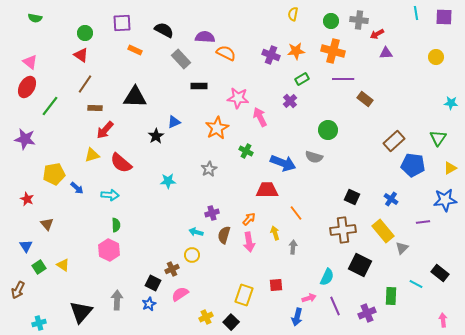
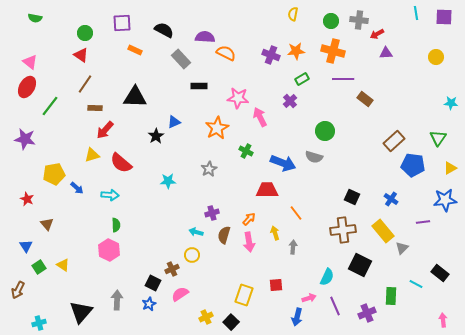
green circle at (328, 130): moved 3 px left, 1 px down
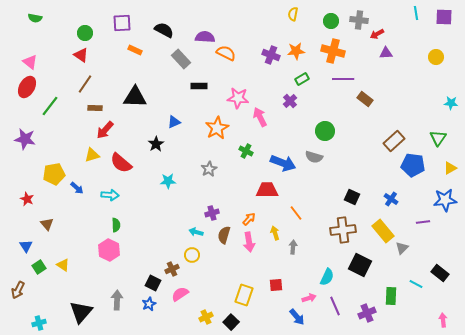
black star at (156, 136): moved 8 px down
blue arrow at (297, 317): rotated 54 degrees counterclockwise
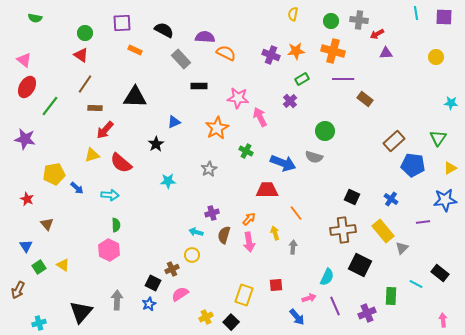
pink triangle at (30, 62): moved 6 px left, 2 px up
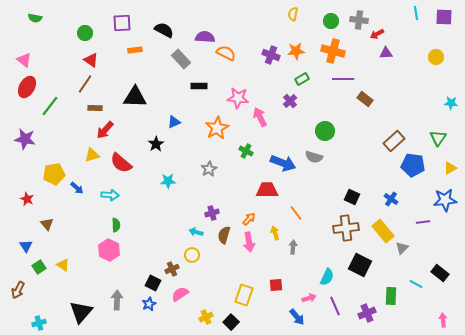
orange rectangle at (135, 50): rotated 32 degrees counterclockwise
red triangle at (81, 55): moved 10 px right, 5 px down
brown cross at (343, 230): moved 3 px right, 2 px up
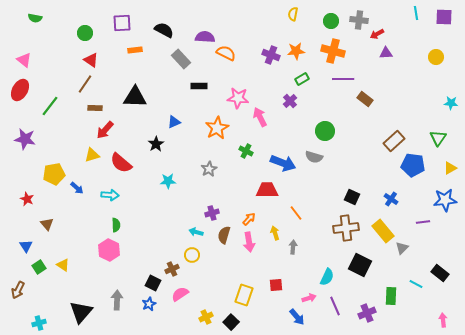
red ellipse at (27, 87): moved 7 px left, 3 px down
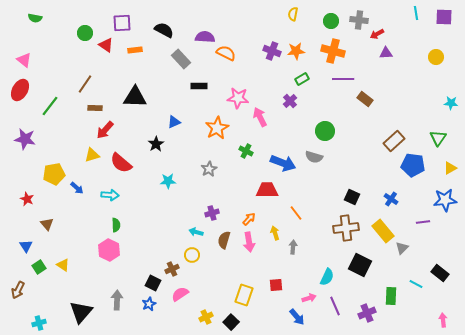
purple cross at (271, 55): moved 1 px right, 4 px up
red triangle at (91, 60): moved 15 px right, 15 px up
brown semicircle at (224, 235): moved 5 px down
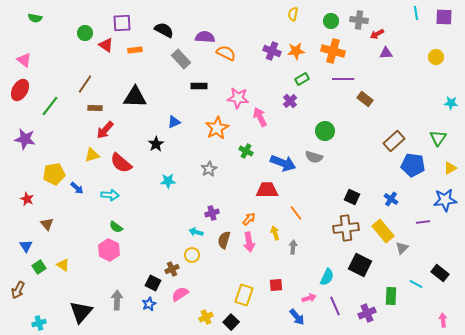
green semicircle at (116, 225): moved 2 px down; rotated 128 degrees clockwise
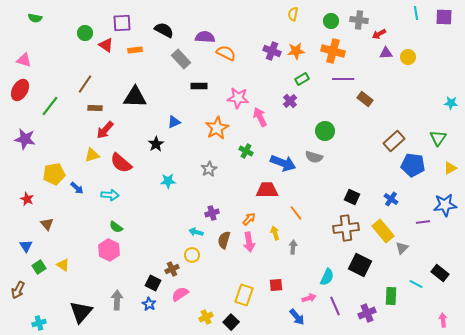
red arrow at (377, 34): moved 2 px right
yellow circle at (436, 57): moved 28 px left
pink triangle at (24, 60): rotated 21 degrees counterclockwise
blue star at (445, 200): moved 5 px down
blue star at (149, 304): rotated 16 degrees counterclockwise
